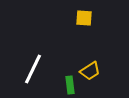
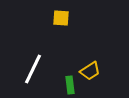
yellow square: moved 23 px left
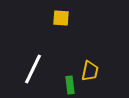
yellow trapezoid: rotated 45 degrees counterclockwise
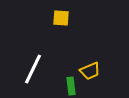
yellow trapezoid: rotated 55 degrees clockwise
green rectangle: moved 1 px right, 1 px down
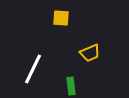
yellow trapezoid: moved 18 px up
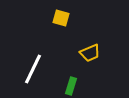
yellow square: rotated 12 degrees clockwise
green rectangle: rotated 24 degrees clockwise
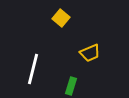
yellow square: rotated 24 degrees clockwise
white line: rotated 12 degrees counterclockwise
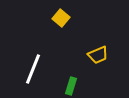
yellow trapezoid: moved 8 px right, 2 px down
white line: rotated 8 degrees clockwise
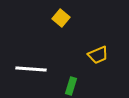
white line: moved 2 px left; rotated 72 degrees clockwise
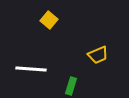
yellow square: moved 12 px left, 2 px down
